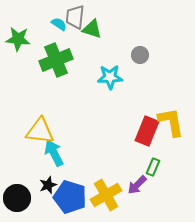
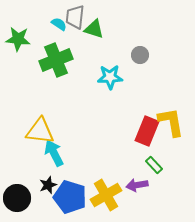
green triangle: moved 2 px right
green rectangle: moved 1 px right, 2 px up; rotated 66 degrees counterclockwise
purple arrow: rotated 35 degrees clockwise
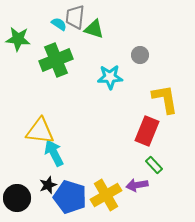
yellow L-shape: moved 6 px left, 23 px up
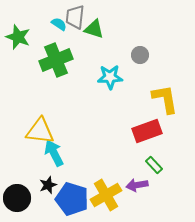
green star: moved 2 px up; rotated 15 degrees clockwise
red rectangle: rotated 48 degrees clockwise
blue pentagon: moved 2 px right, 2 px down
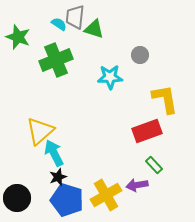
yellow triangle: rotated 48 degrees counterclockwise
black star: moved 10 px right, 8 px up
blue pentagon: moved 5 px left, 1 px down
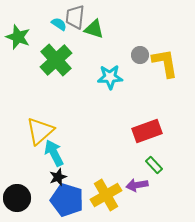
green cross: rotated 20 degrees counterclockwise
yellow L-shape: moved 36 px up
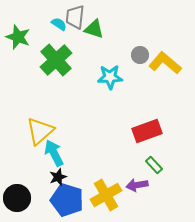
yellow L-shape: rotated 40 degrees counterclockwise
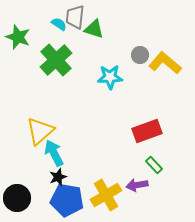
blue pentagon: rotated 8 degrees counterclockwise
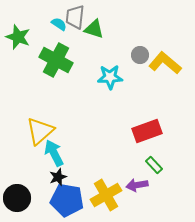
green cross: rotated 20 degrees counterclockwise
